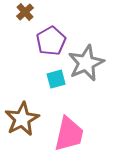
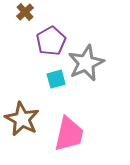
brown star: rotated 16 degrees counterclockwise
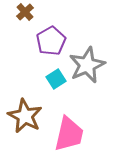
gray star: moved 1 px right, 2 px down
cyan square: rotated 18 degrees counterclockwise
brown star: moved 3 px right, 3 px up
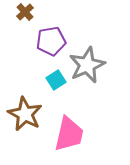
purple pentagon: rotated 20 degrees clockwise
cyan square: moved 1 px down
brown star: moved 2 px up
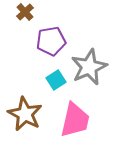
gray star: moved 2 px right, 2 px down
pink trapezoid: moved 6 px right, 14 px up
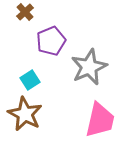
purple pentagon: rotated 12 degrees counterclockwise
cyan square: moved 26 px left
pink trapezoid: moved 25 px right
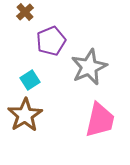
brown star: moved 1 px down; rotated 12 degrees clockwise
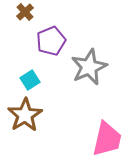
pink trapezoid: moved 7 px right, 19 px down
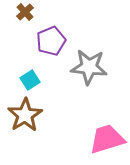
gray star: rotated 30 degrees clockwise
pink trapezoid: rotated 120 degrees counterclockwise
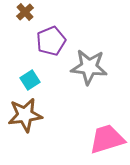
brown star: rotated 24 degrees clockwise
